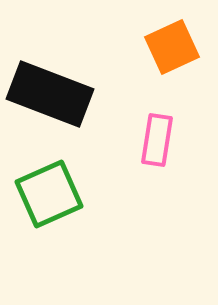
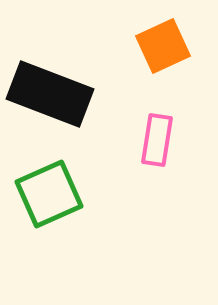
orange square: moved 9 px left, 1 px up
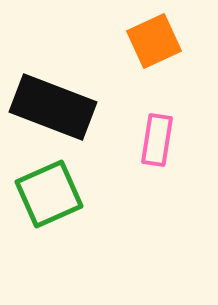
orange square: moved 9 px left, 5 px up
black rectangle: moved 3 px right, 13 px down
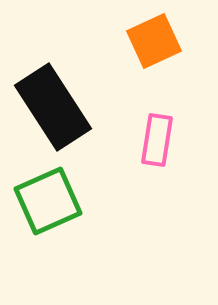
black rectangle: rotated 36 degrees clockwise
green square: moved 1 px left, 7 px down
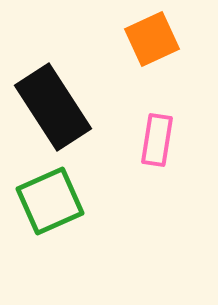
orange square: moved 2 px left, 2 px up
green square: moved 2 px right
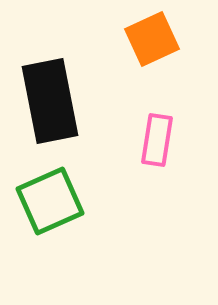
black rectangle: moved 3 px left, 6 px up; rotated 22 degrees clockwise
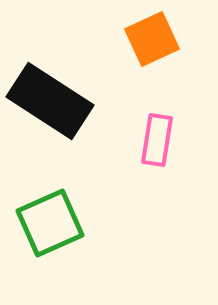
black rectangle: rotated 46 degrees counterclockwise
green square: moved 22 px down
